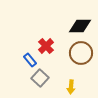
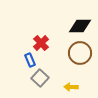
red cross: moved 5 px left, 3 px up
brown circle: moved 1 px left
blue rectangle: rotated 16 degrees clockwise
yellow arrow: rotated 88 degrees clockwise
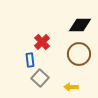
black diamond: moved 1 px up
red cross: moved 1 px right, 1 px up
brown circle: moved 1 px left, 1 px down
blue rectangle: rotated 16 degrees clockwise
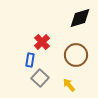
black diamond: moved 7 px up; rotated 15 degrees counterclockwise
brown circle: moved 3 px left, 1 px down
blue rectangle: rotated 16 degrees clockwise
yellow arrow: moved 2 px left, 2 px up; rotated 48 degrees clockwise
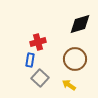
black diamond: moved 6 px down
red cross: moved 4 px left; rotated 28 degrees clockwise
brown circle: moved 1 px left, 4 px down
yellow arrow: rotated 16 degrees counterclockwise
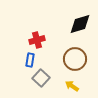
red cross: moved 1 px left, 2 px up
gray square: moved 1 px right
yellow arrow: moved 3 px right, 1 px down
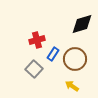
black diamond: moved 2 px right
blue rectangle: moved 23 px right, 6 px up; rotated 24 degrees clockwise
gray square: moved 7 px left, 9 px up
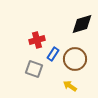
gray square: rotated 24 degrees counterclockwise
yellow arrow: moved 2 px left
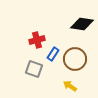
black diamond: rotated 25 degrees clockwise
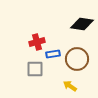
red cross: moved 2 px down
blue rectangle: rotated 48 degrees clockwise
brown circle: moved 2 px right
gray square: moved 1 px right; rotated 18 degrees counterclockwise
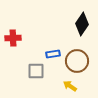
black diamond: rotated 65 degrees counterclockwise
red cross: moved 24 px left, 4 px up; rotated 14 degrees clockwise
brown circle: moved 2 px down
gray square: moved 1 px right, 2 px down
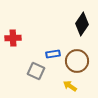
gray square: rotated 24 degrees clockwise
